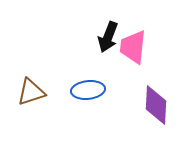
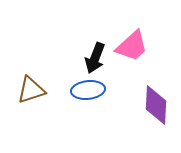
black arrow: moved 13 px left, 21 px down
pink trapezoid: moved 1 px left, 1 px up; rotated 138 degrees counterclockwise
brown triangle: moved 2 px up
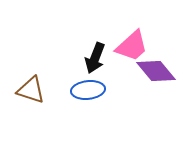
brown triangle: rotated 36 degrees clockwise
purple diamond: moved 34 px up; rotated 42 degrees counterclockwise
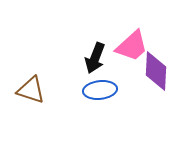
purple diamond: rotated 42 degrees clockwise
blue ellipse: moved 12 px right
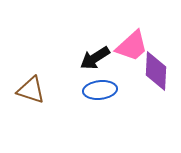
black arrow: rotated 36 degrees clockwise
